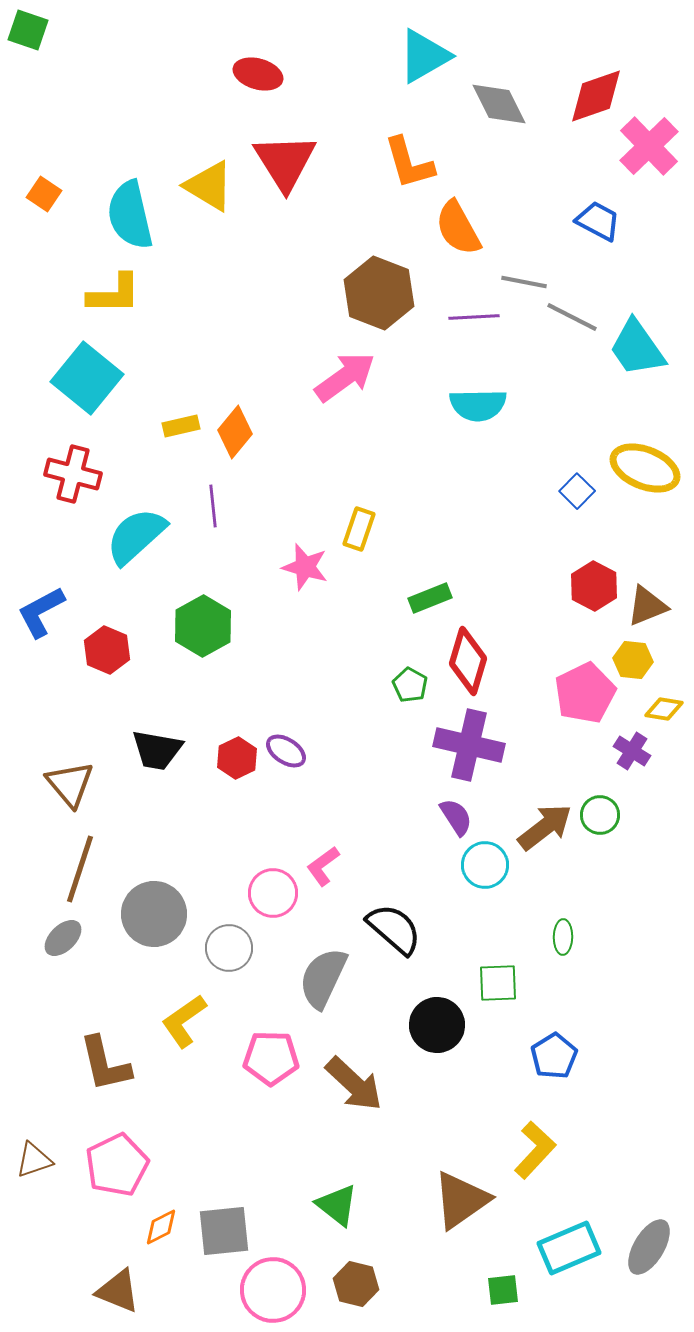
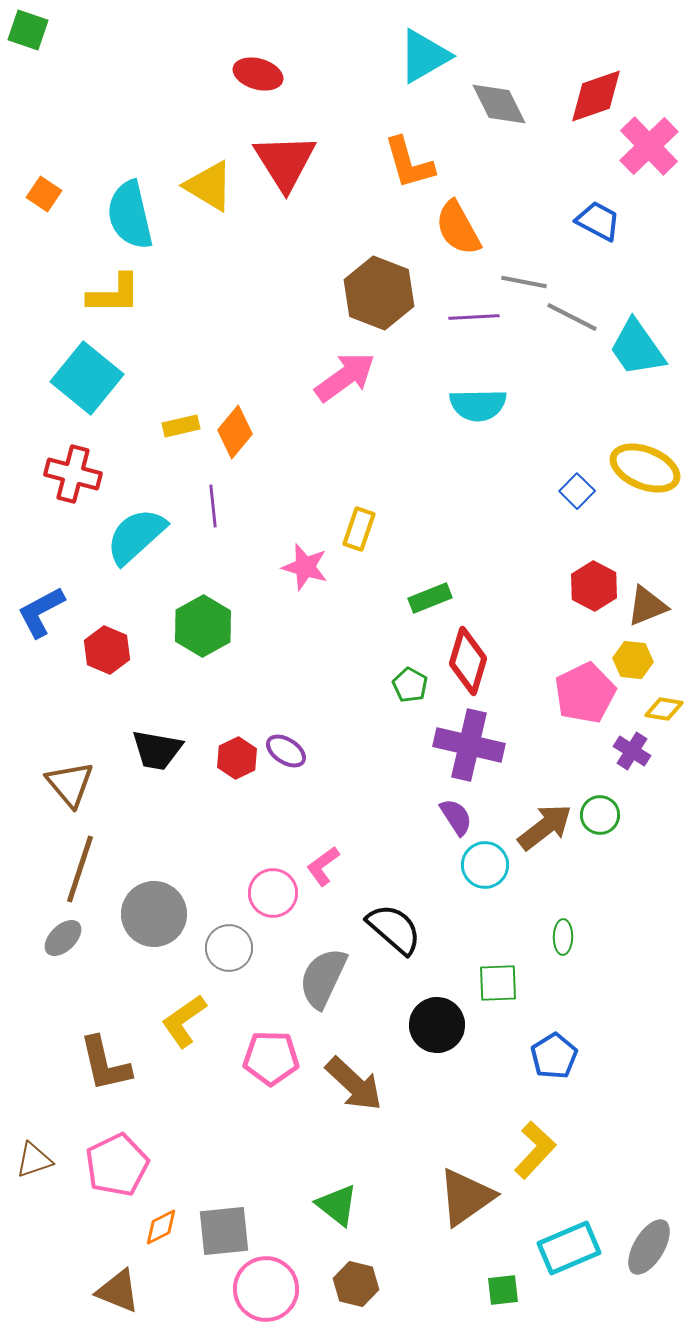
brown triangle at (461, 1200): moved 5 px right, 3 px up
pink circle at (273, 1290): moved 7 px left, 1 px up
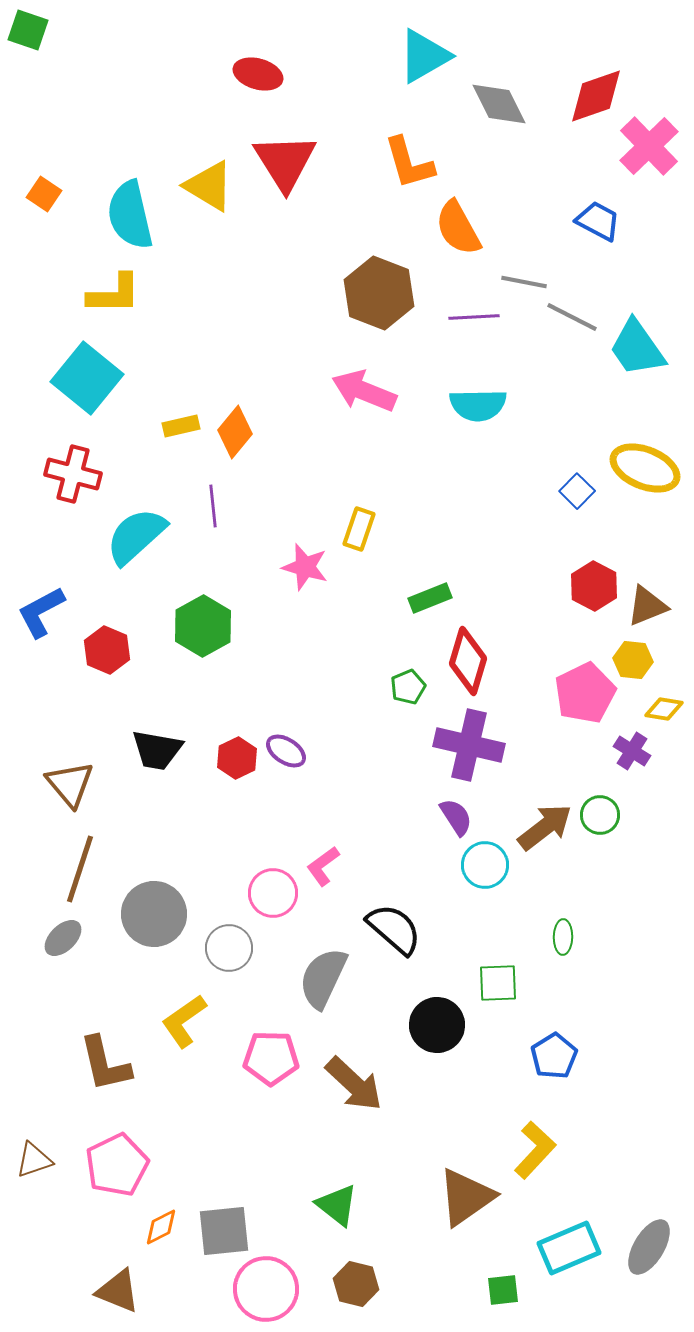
pink arrow at (345, 377): moved 19 px right, 14 px down; rotated 122 degrees counterclockwise
green pentagon at (410, 685): moved 2 px left, 2 px down; rotated 20 degrees clockwise
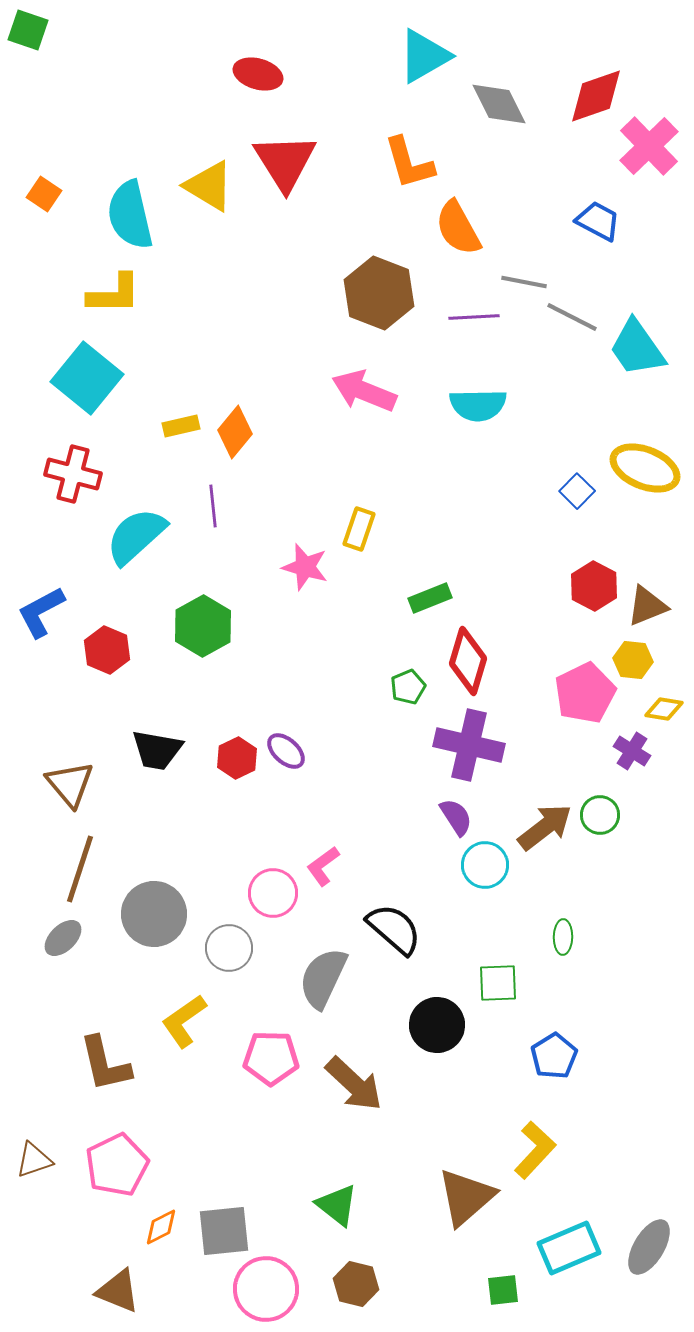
purple ellipse at (286, 751): rotated 9 degrees clockwise
brown triangle at (466, 1197): rotated 6 degrees counterclockwise
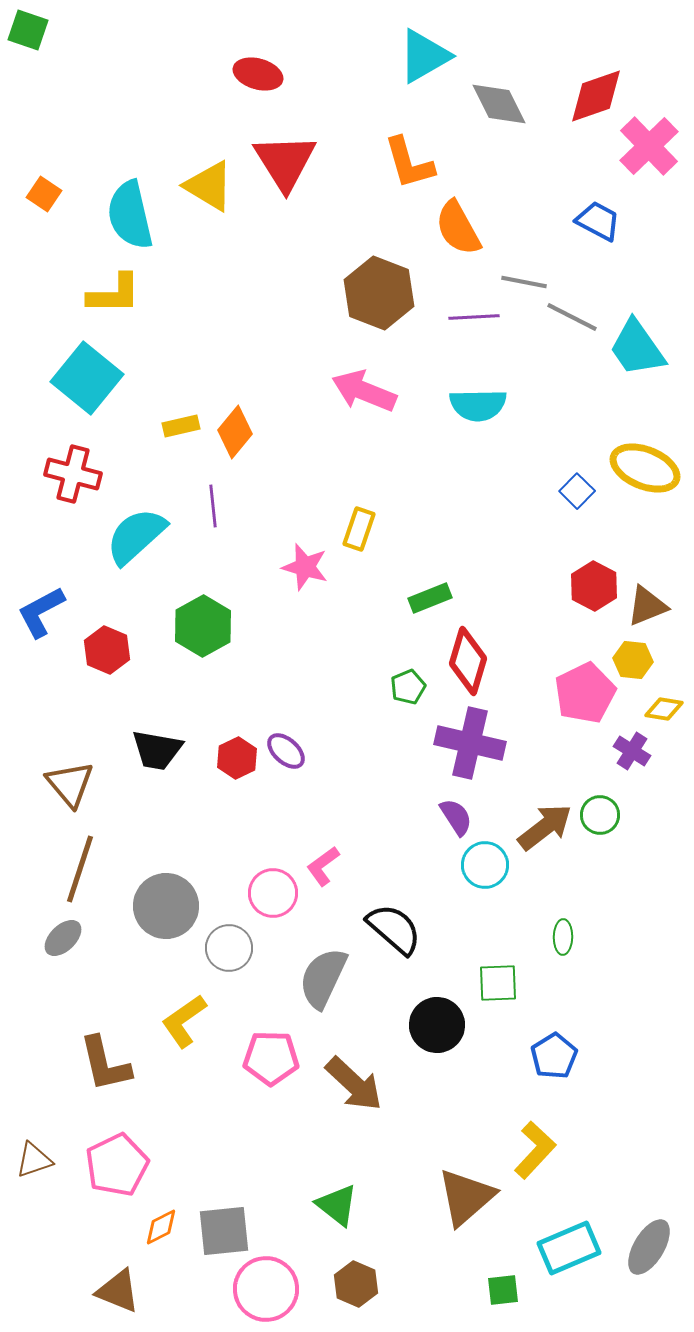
purple cross at (469, 745): moved 1 px right, 2 px up
gray circle at (154, 914): moved 12 px right, 8 px up
brown hexagon at (356, 1284): rotated 9 degrees clockwise
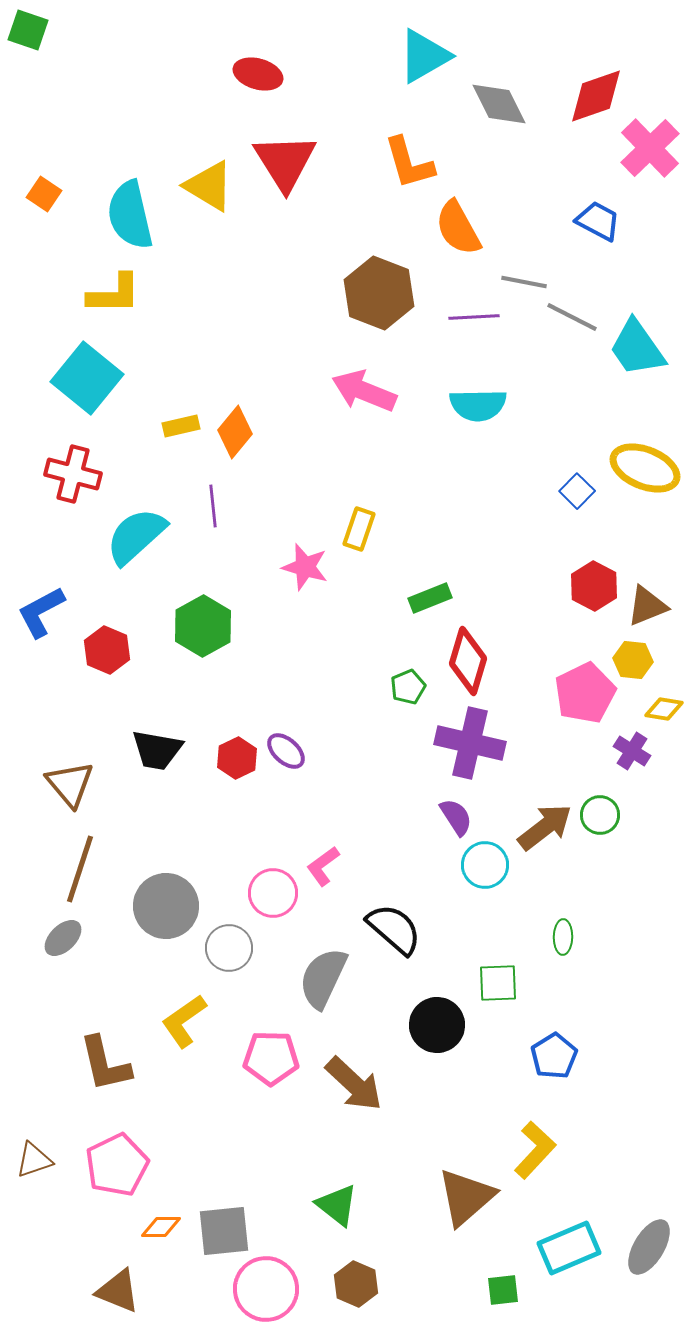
pink cross at (649, 146): moved 1 px right, 2 px down
orange diamond at (161, 1227): rotated 27 degrees clockwise
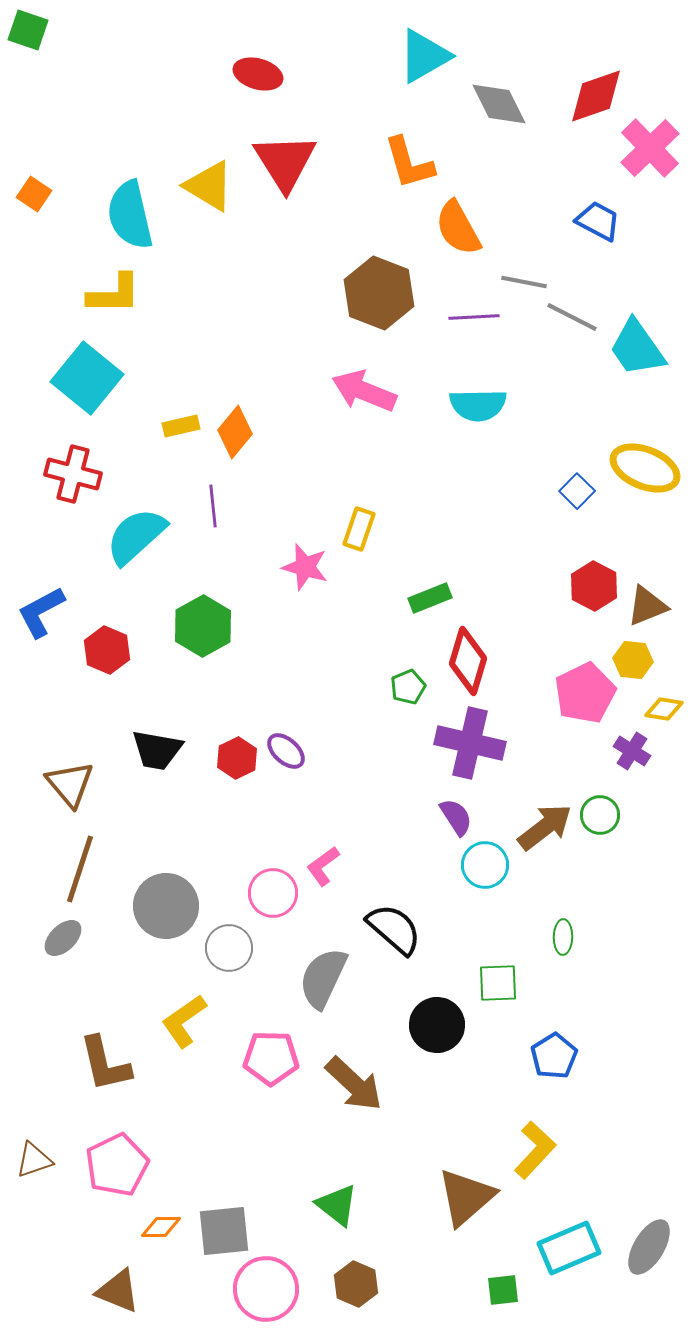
orange square at (44, 194): moved 10 px left
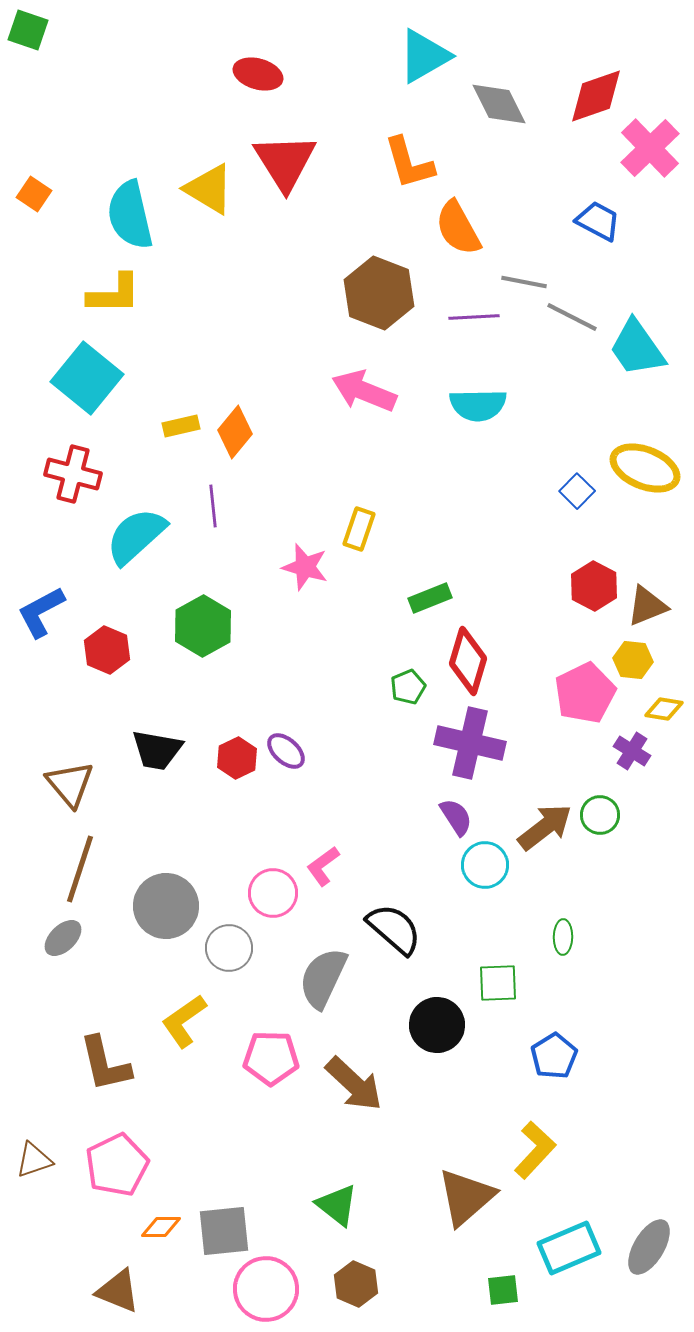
yellow triangle at (209, 186): moved 3 px down
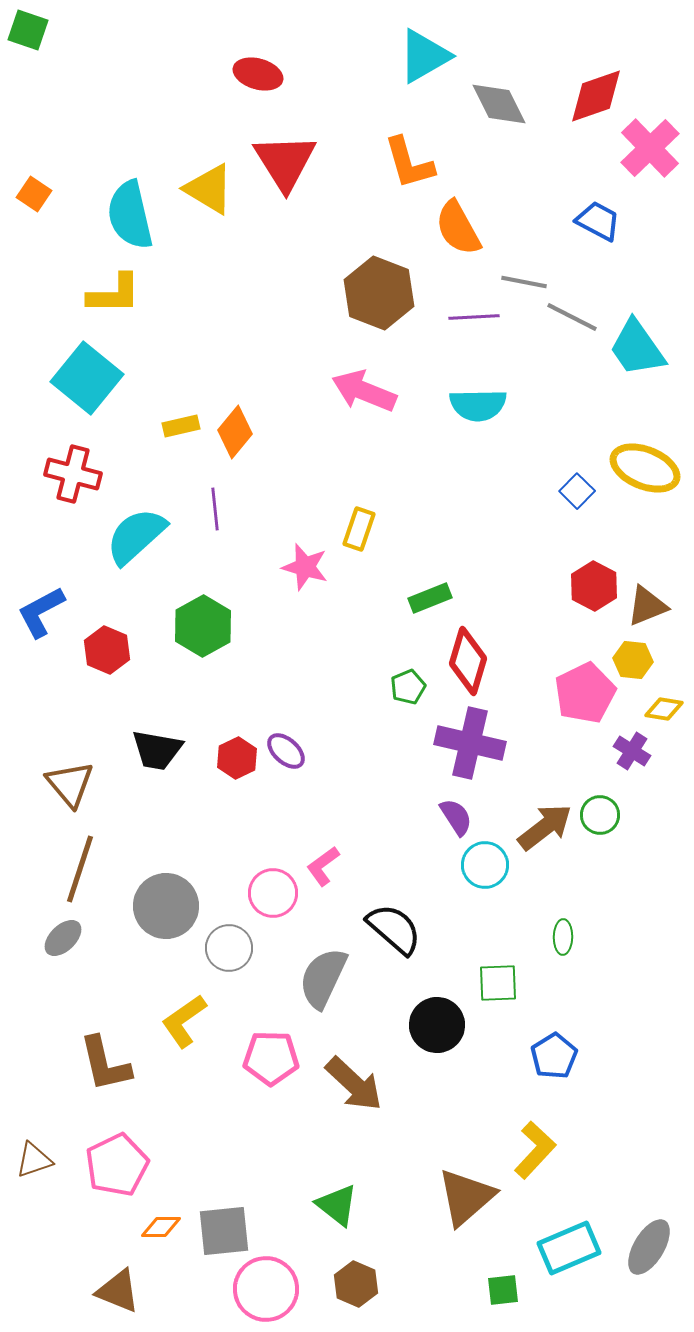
purple line at (213, 506): moved 2 px right, 3 px down
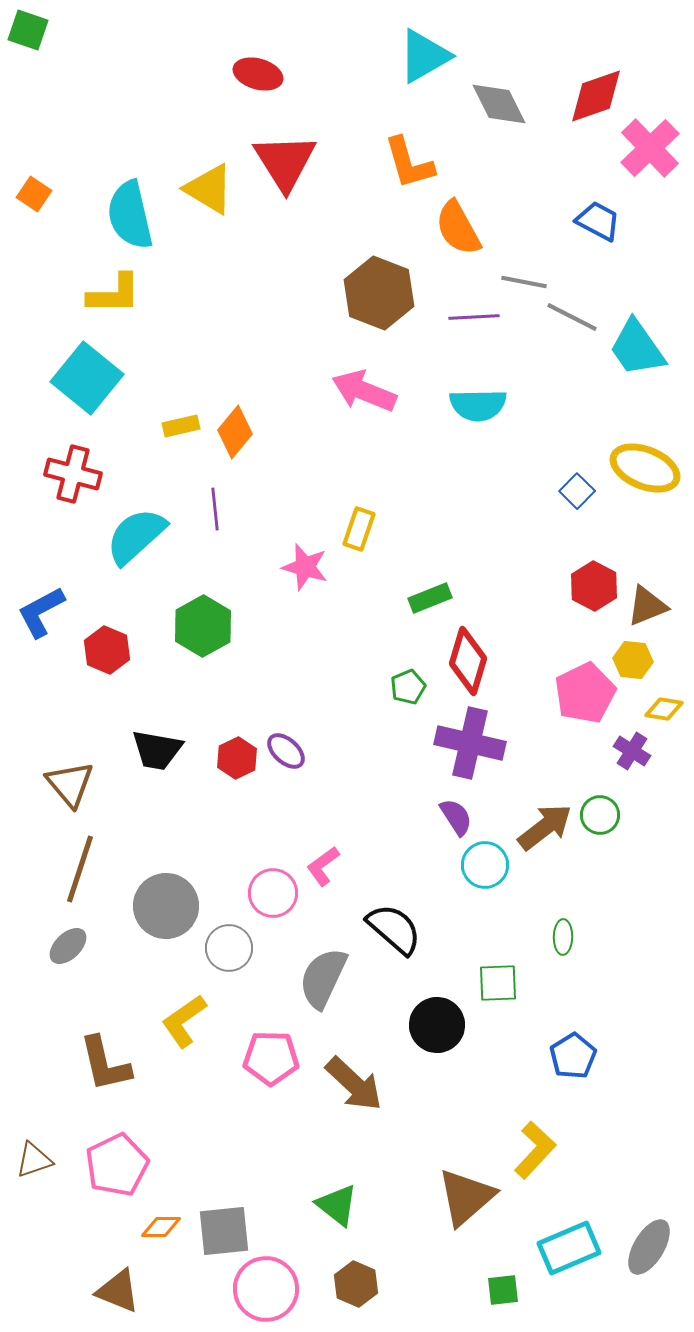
gray ellipse at (63, 938): moved 5 px right, 8 px down
blue pentagon at (554, 1056): moved 19 px right
